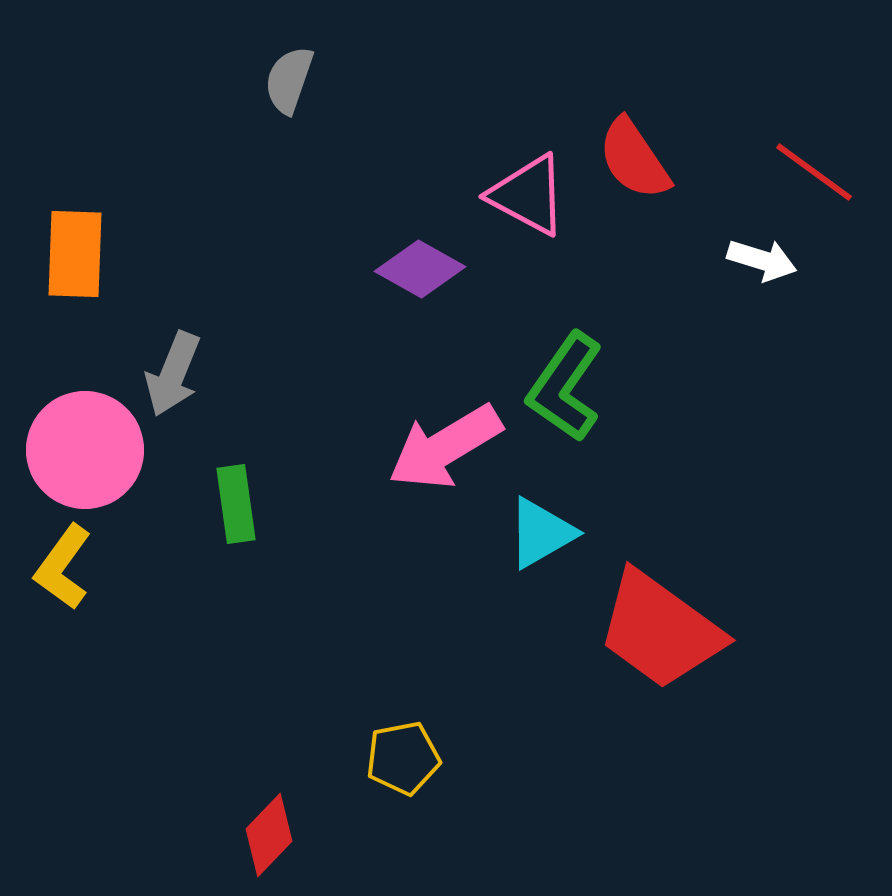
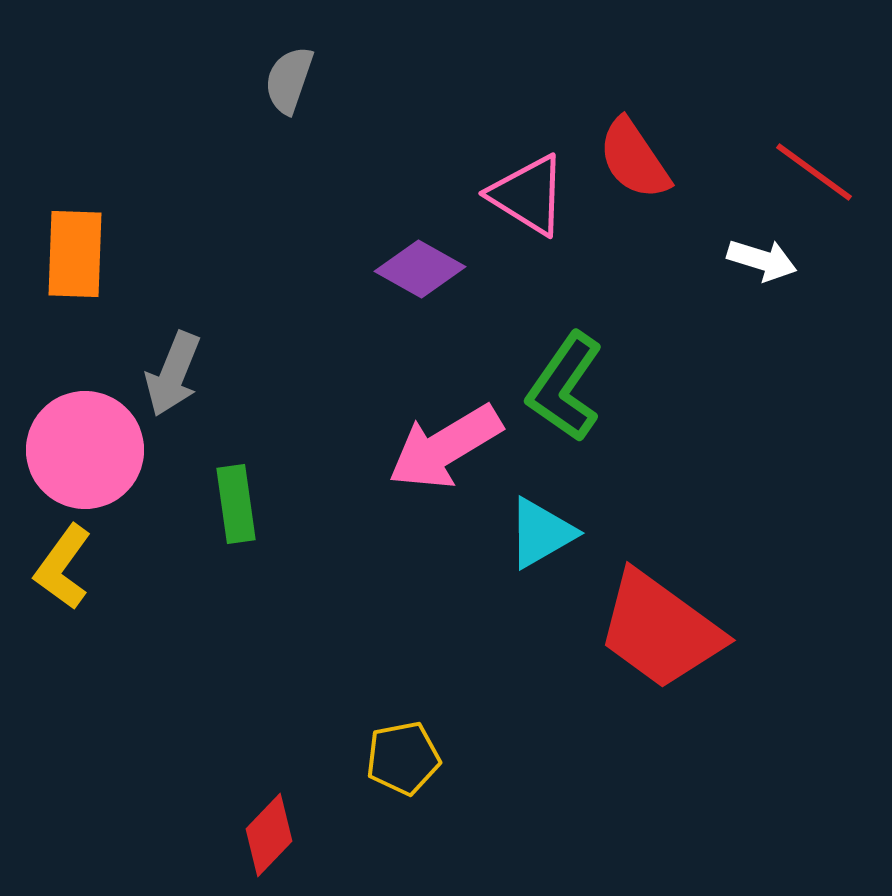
pink triangle: rotated 4 degrees clockwise
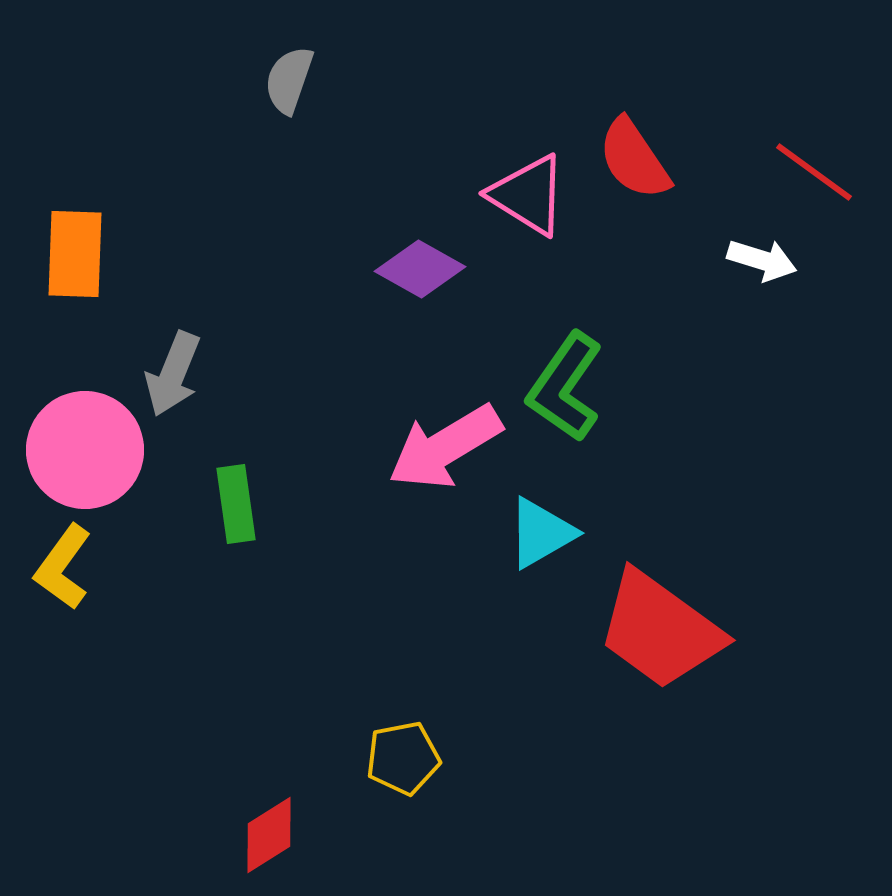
red diamond: rotated 14 degrees clockwise
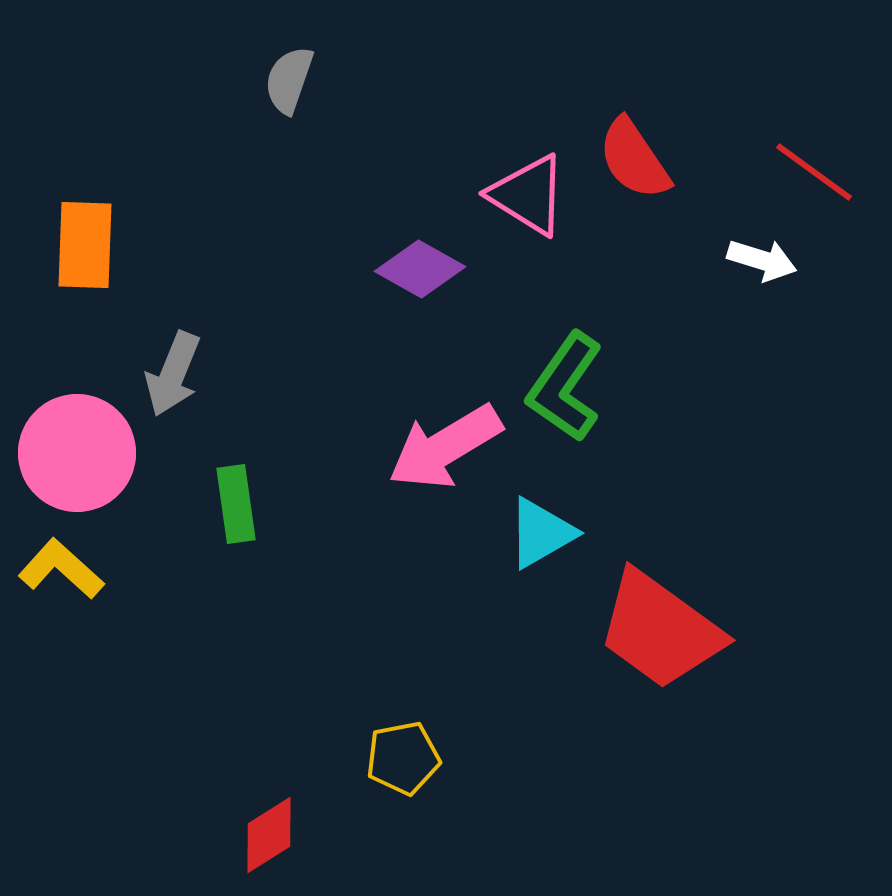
orange rectangle: moved 10 px right, 9 px up
pink circle: moved 8 px left, 3 px down
yellow L-shape: moved 2 px left, 2 px down; rotated 96 degrees clockwise
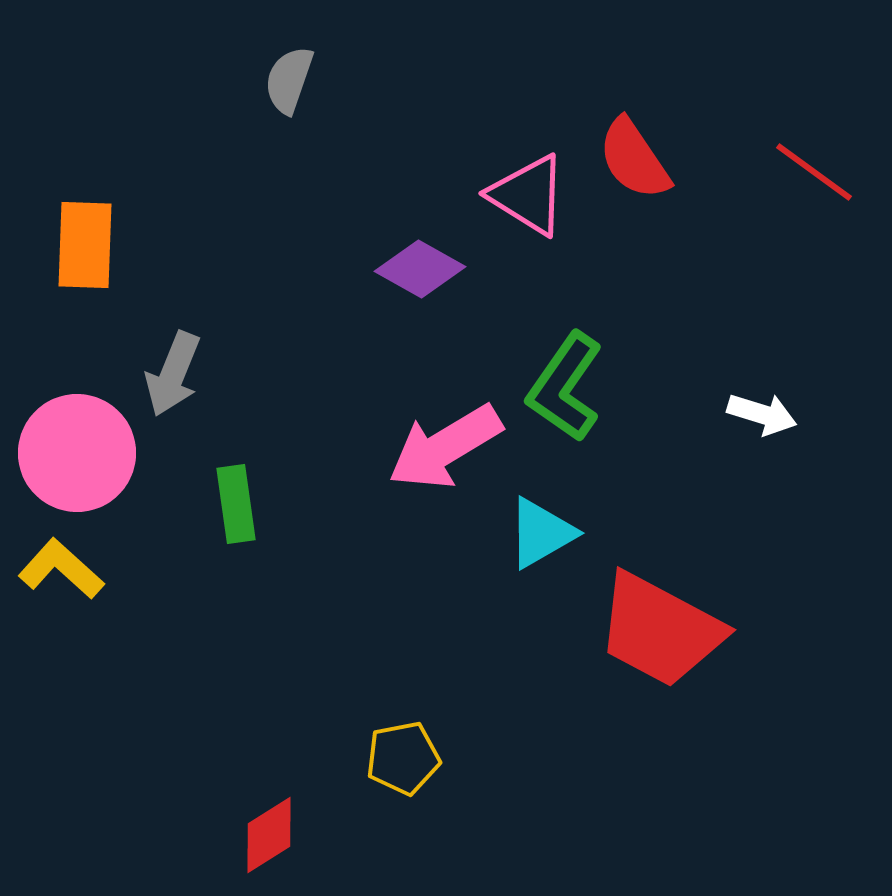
white arrow: moved 154 px down
red trapezoid: rotated 8 degrees counterclockwise
